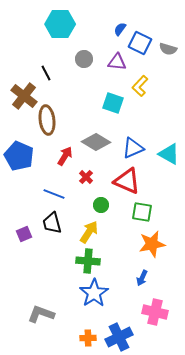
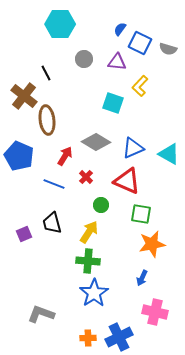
blue line: moved 10 px up
green square: moved 1 px left, 2 px down
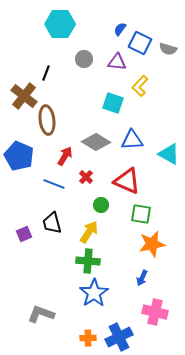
black line: rotated 49 degrees clockwise
blue triangle: moved 1 px left, 8 px up; rotated 20 degrees clockwise
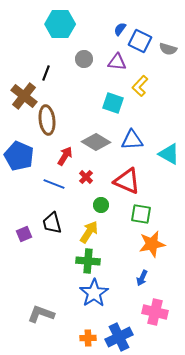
blue square: moved 2 px up
